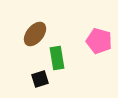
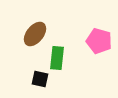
green rectangle: rotated 15 degrees clockwise
black square: rotated 30 degrees clockwise
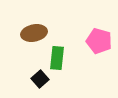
brown ellipse: moved 1 px left, 1 px up; rotated 40 degrees clockwise
black square: rotated 36 degrees clockwise
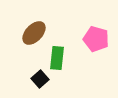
brown ellipse: rotated 35 degrees counterclockwise
pink pentagon: moved 3 px left, 2 px up
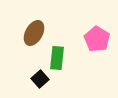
brown ellipse: rotated 15 degrees counterclockwise
pink pentagon: moved 1 px right; rotated 15 degrees clockwise
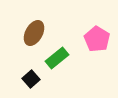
green rectangle: rotated 45 degrees clockwise
black square: moved 9 px left
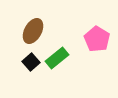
brown ellipse: moved 1 px left, 2 px up
black square: moved 17 px up
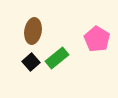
brown ellipse: rotated 20 degrees counterclockwise
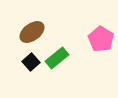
brown ellipse: moved 1 px left, 1 px down; rotated 45 degrees clockwise
pink pentagon: moved 4 px right
